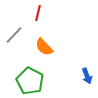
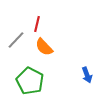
red line: moved 1 px left, 11 px down
gray line: moved 2 px right, 5 px down
blue arrow: moved 1 px up
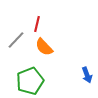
green pentagon: rotated 24 degrees clockwise
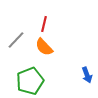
red line: moved 7 px right
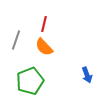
gray line: rotated 24 degrees counterclockwise
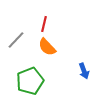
gray line: rotated 24 degrees clockwise
orange semicircle: moved 3 px right
blue arrow: moved 3 px left, 4 px up
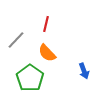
red line: moved 2 px right
orange semicircle: moved 6 px down
green pentagon: moved 3 px up; rotated 16 degrees counterclockwise
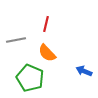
gray line: rotated 36 degrees clockwise
blue arrow: rotated 133 degrees clockwise
green pentagon: rotated 12 degrees counterclockwise
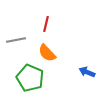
blue arrow: moved 3 px right, 1 px down
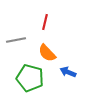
red line: moved 1 px left, 2 px up
blue arrow: moved 19 px left
green pentagon: rotated 8 degrees counterclockwise
